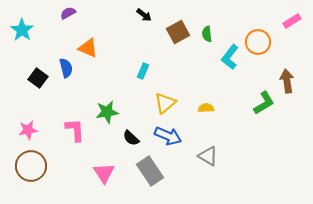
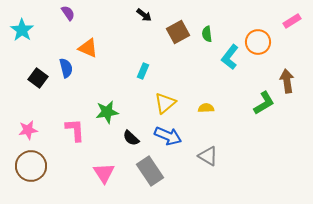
purple semicircle: rotated 84 degrees clockwise
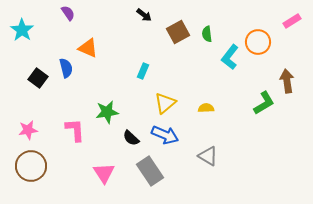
blue arrow: moved 3 px left, 1 px up
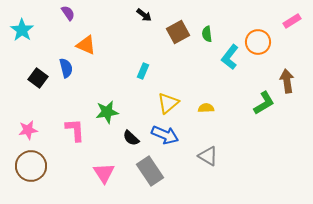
orange triangle: moved 2 px left, 3 px up
yellow triangle: moved 3 px right
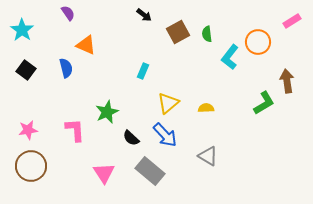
black square: moved 12 px left, 8 px up
green star: rotated 15 degrees counterclockwise
blue arrow: rotated 24 degrees clockwise
gray rectangle: rotated 16 degrees counterclockwise
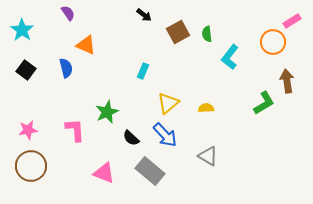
orange circle: moved 15 px right
pink triangle: rotated 35 degrees counterclockwise
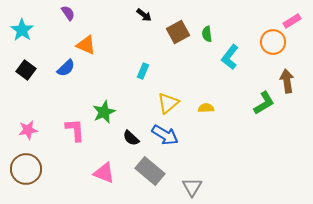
blue semicircle: rotated 60 degrees clockwise
green star: moved 3 px left
blue arrow: rotated 16 degrees counterclockwise
gray triangle: moved 16 px left, 31 px down; rotated 30 degrees clockwise
brown circle: moved 5 px left, 3 px down
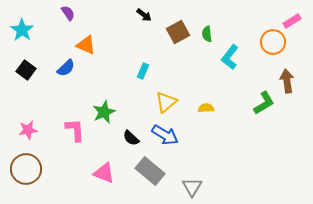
yellow triangle: moved 2 px left, 1 px up
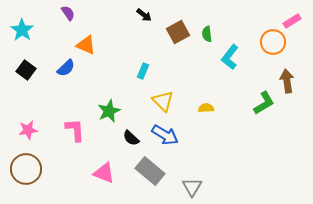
yellow triangle: moved 3 px left, 1 px up; rotated 35 degrees counterclockwise
green star: moved 5 px right, 1 px up
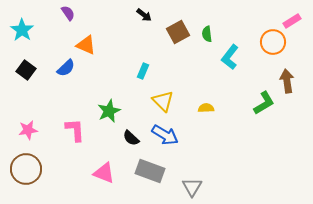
gray rectangle: rotated 20 degrees counterclockwise
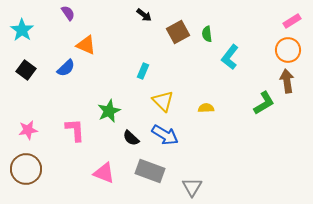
orange circle: moved 15 px right, 8 px down
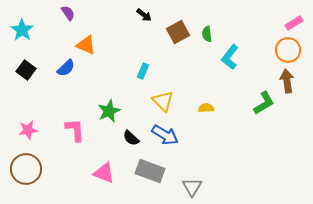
pink rectangle: moved 2 px right, 2 px down
